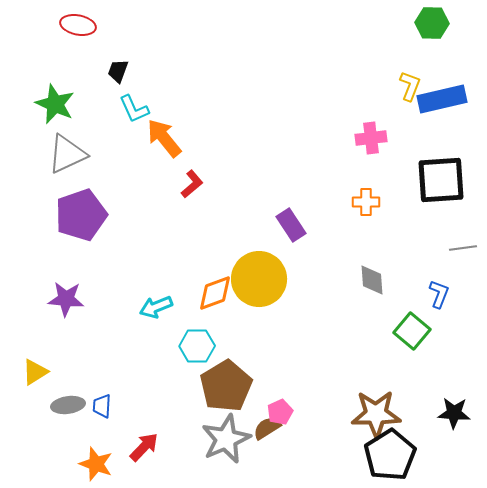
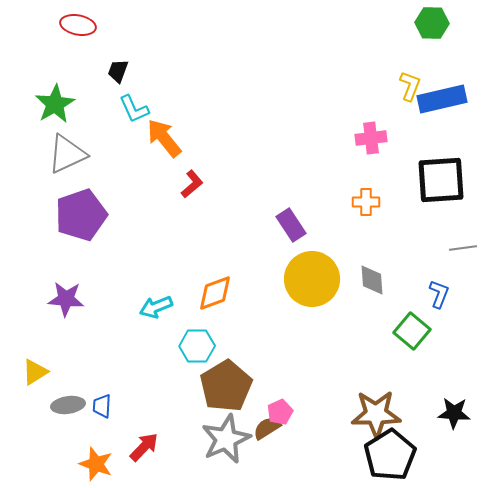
green star: rotated 18 degrees clockwise
yellow circle: moved 53 px right
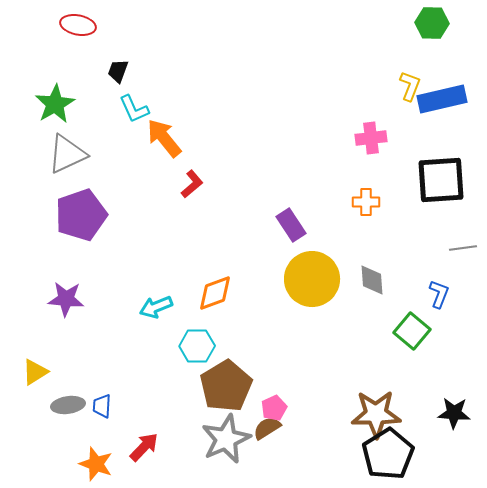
pink pentagon: moved 6 px left, 4 px up
black pentagon: moved 2 px left, 1 px up
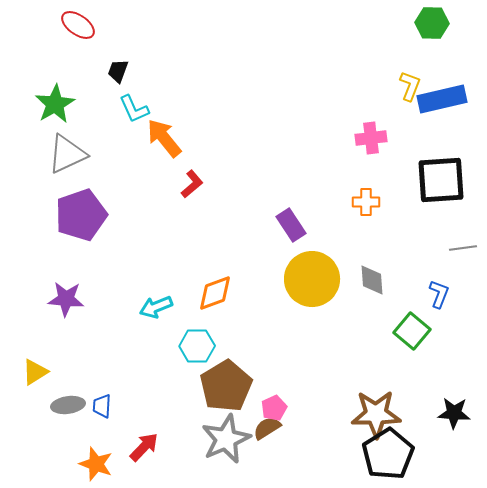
red ellipse: rotated 24 degrees clockwise
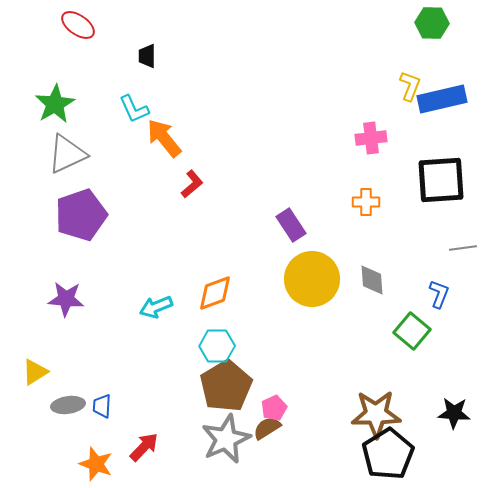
black trapezoid: moved 29 px right, 15 px up; rotated 20 degrees counterclockwise
cyan hexagon: moved 20 px right
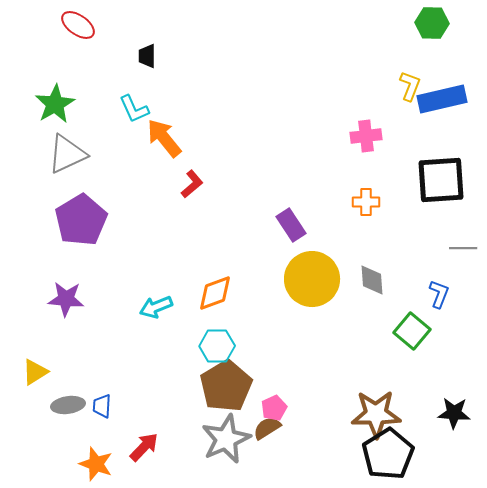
pink cross: moved 5 px left, 2 px up
purple pentagon: moved 5 px down; rotated 12 degrees counterclockwise
gray line: rotated 8 degrees clockwise
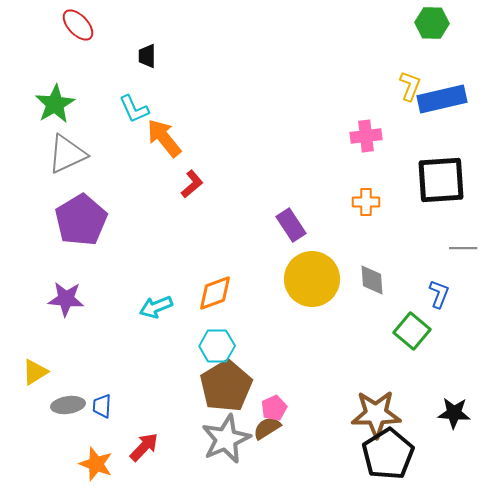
red ellipse: rotated 12 degrees clockwise
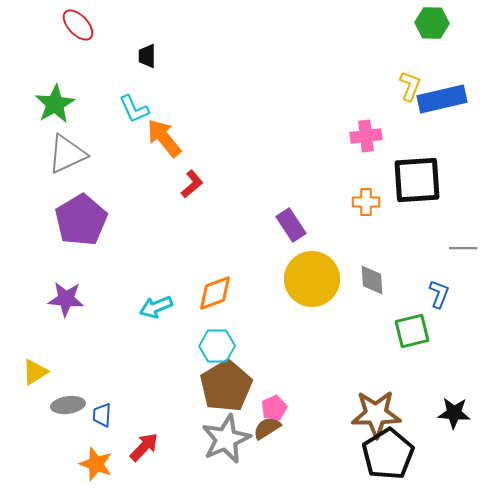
black square: moved 24 px left
green square: rotated 36 degrees clockwise
blue trapezoid: moved 9 px down
